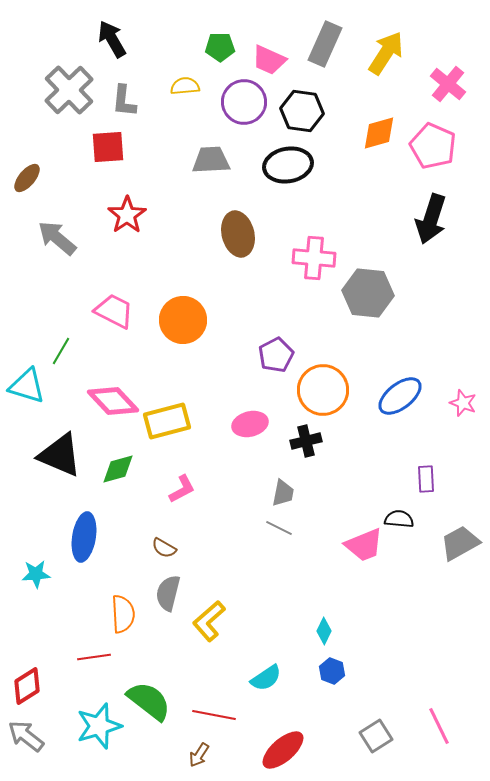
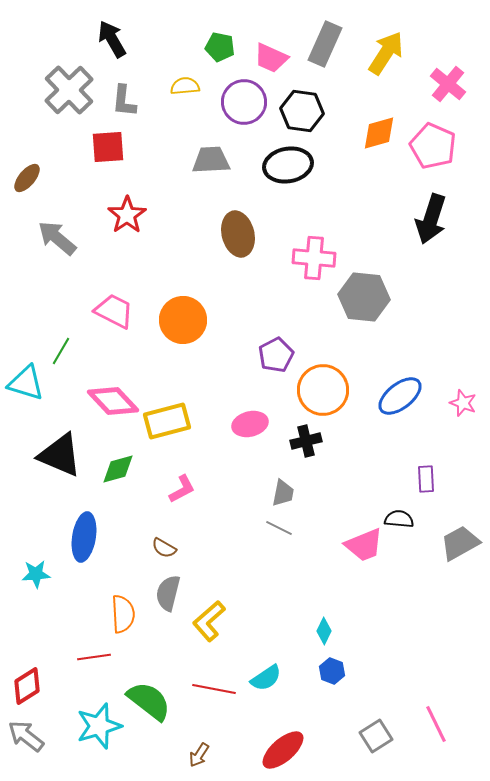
green pentagon at (220, 47): rotated 12 degrees clockwise
pink trapezoid at (269, 60): moved 2 px right, 2 px up
gray hexagon at (368, 293): moved 4 px left, 4 px down
cyan triangle at (27, 386): moved 1 px left, 3 px up
red line at (214, 715): moved 26 px up
pink line at (439, 726): moved 3 px left, 2 px up
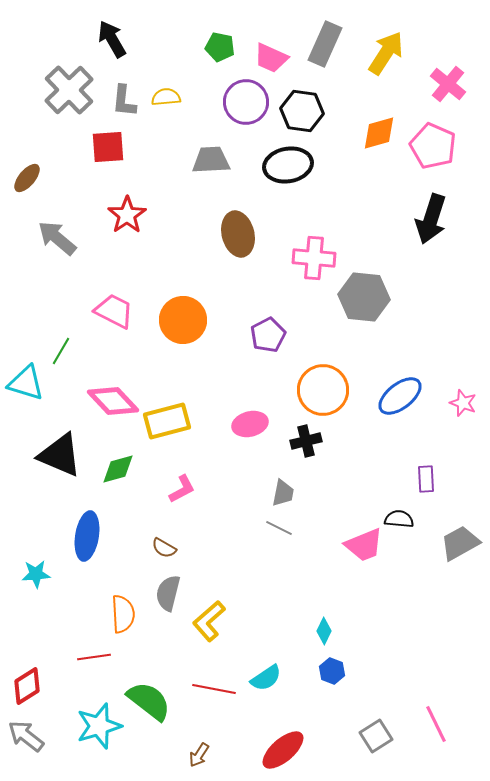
yellow semicircle at (185, 86): moved 19 px left, 11 px down
purple circle at (244, 102): moved 2 px right
purple pentagon at (276, 355): moved 8 px left, 20 px up
blue ellipse at (84, 537): moved 3 px right, 1 px up
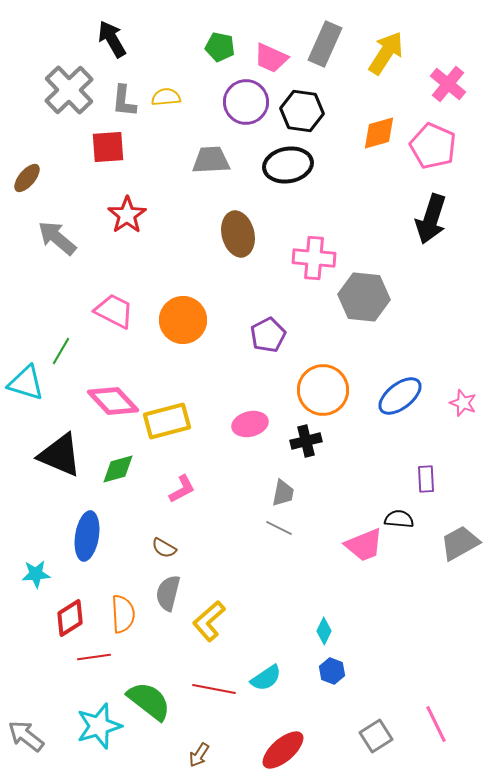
red diamond at (27, 686): moved 43 px right, 68 px up
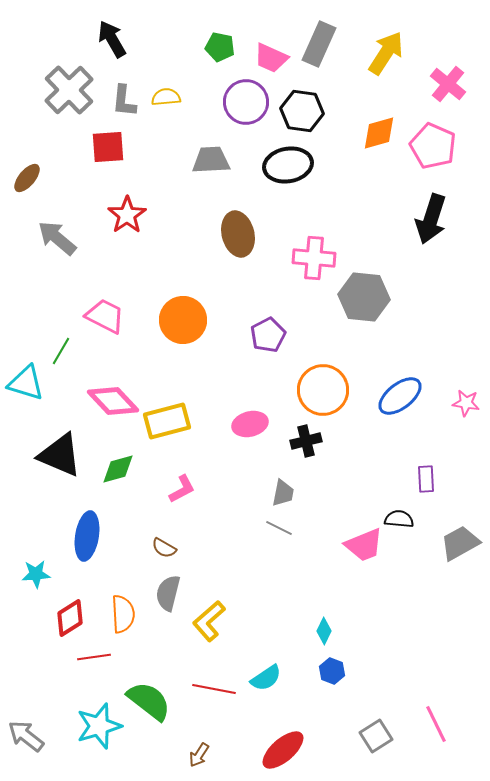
gray rectangle at (325, 44): moved 6 px left
pink trapezoid at (114, 311): moved 9 px left, 5 px down
pink star at (463, 403): moved 3 px right; rotated 12 degrees counterclockwise
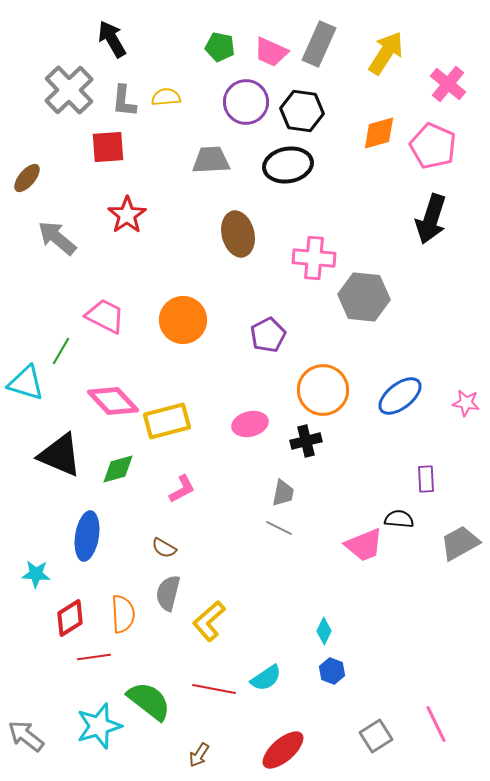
pink trapezoid at (271, 58): moved 6 px up
cyan star at (36, 574): rotated 8 degrees clockwise
